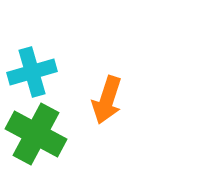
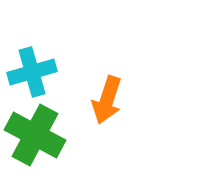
green cross: moved 1 px left, 1 px down
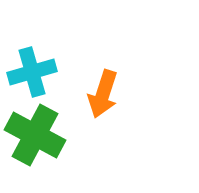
orange arrow: moved 4 px left, 6 px up
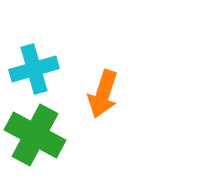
cyan cross: moved 2 px right, 3 px up
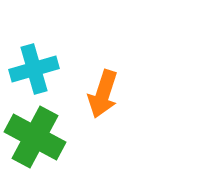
green cross: moved 2 px down
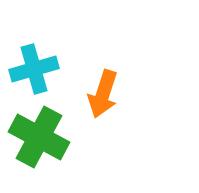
green cross: moved 4 px right
